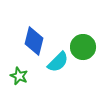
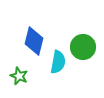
cyan semicircle: rotated 35 degrees counterclockwise
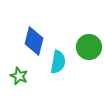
green circle: moved 6 px right
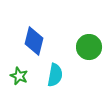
cyan semicircle: moved 3 px left, 13 px down
